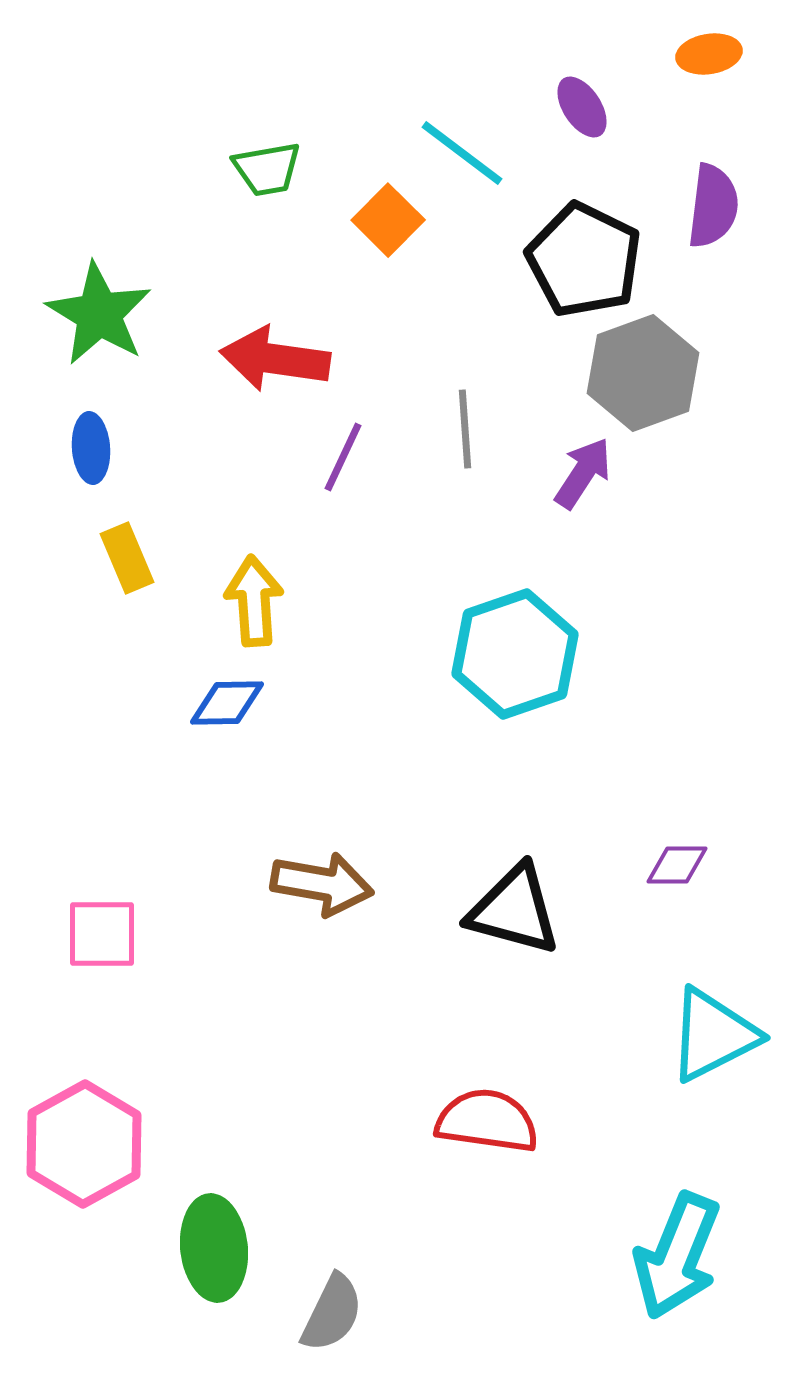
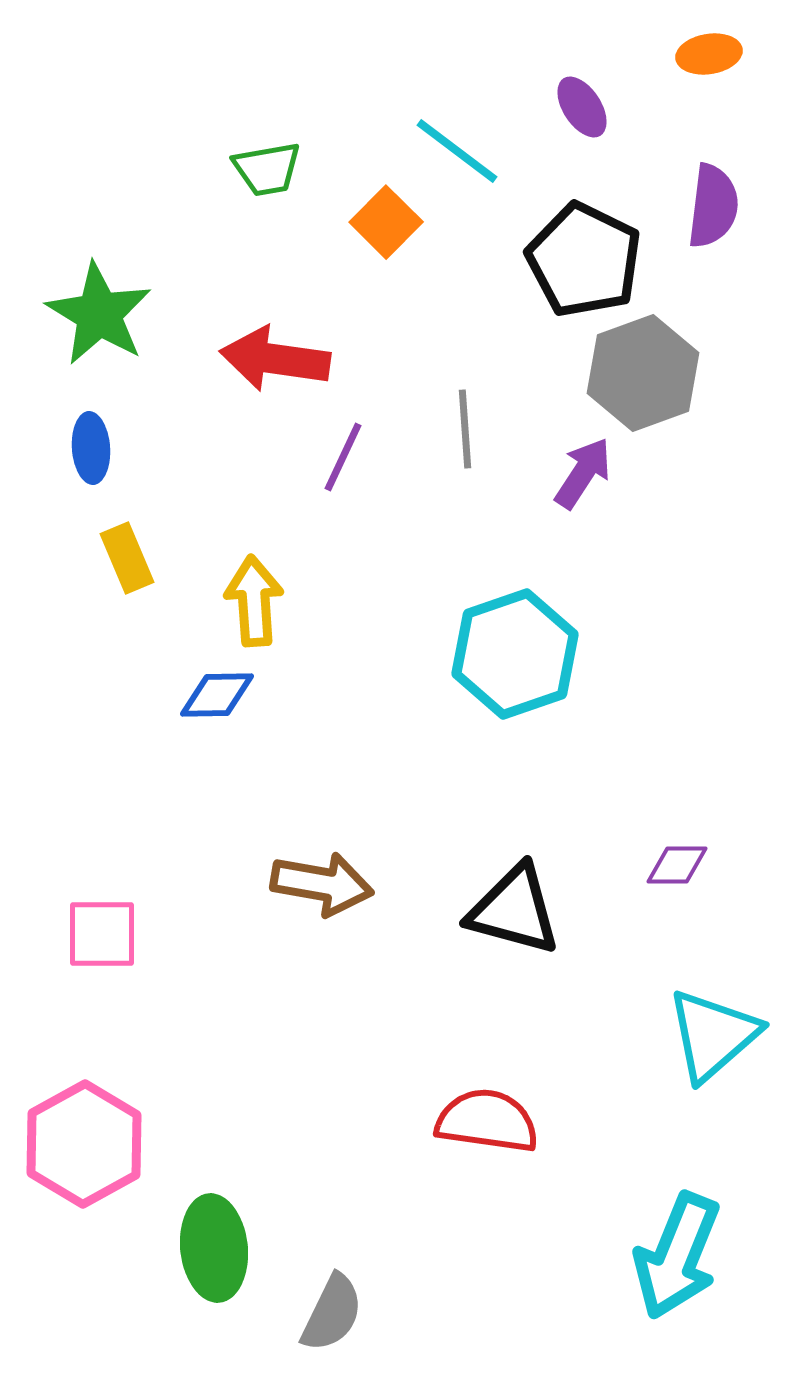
cyan line: moved 5 px left, 2 px up
orange square: moved 2 px left, 2 px down
blue diamond: moved 10 px left, 8 px up
cyan triangle: rotated 14 degrees counterclockwise
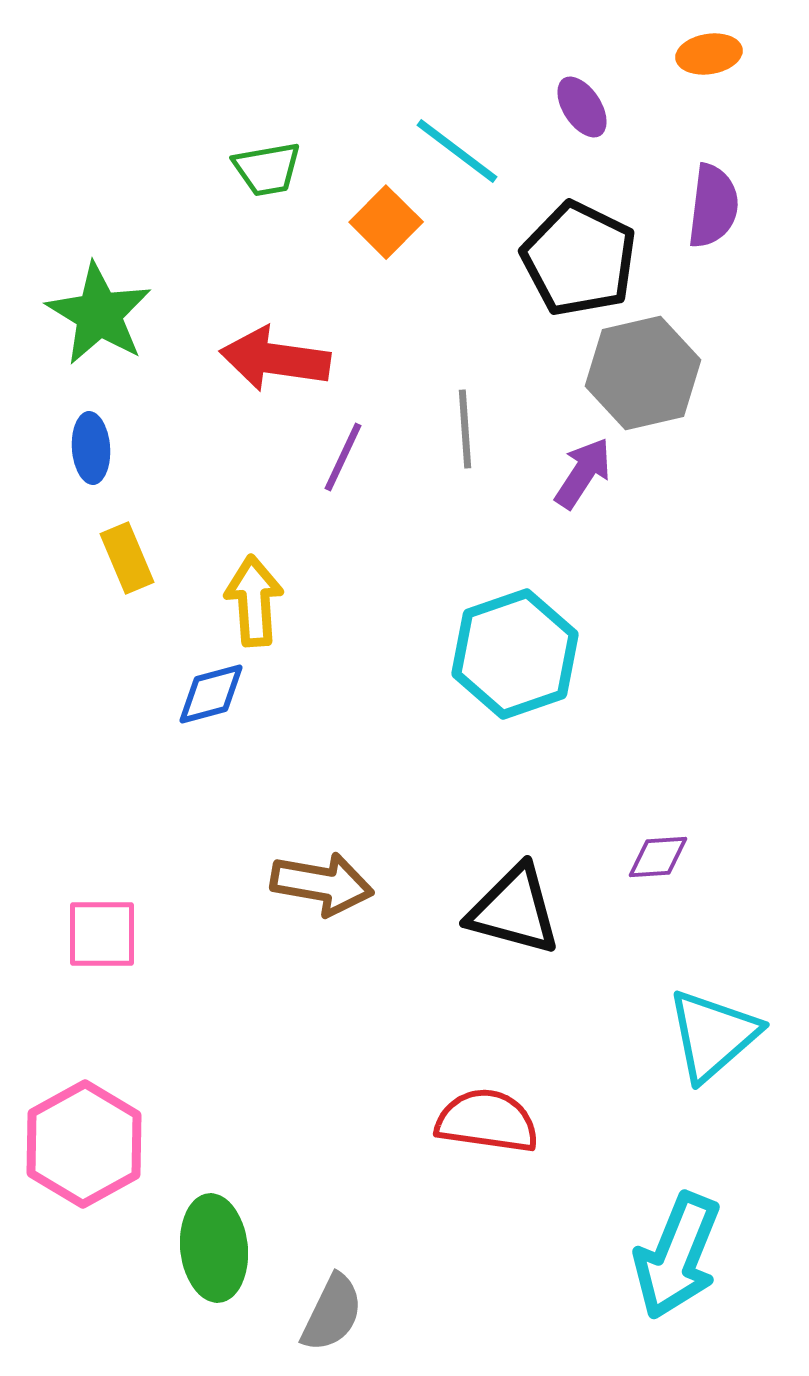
black pentagon: moved 5 px left, 1 px up
gray hexagon: rotated 7 degrees clockwise
blue diamond: moved 6 px left, 1 px up; rotated 14 degrees counterclockwise
purple diamond: moved 19 px left, 8 px up; rotated 4 degrees counterclockwise
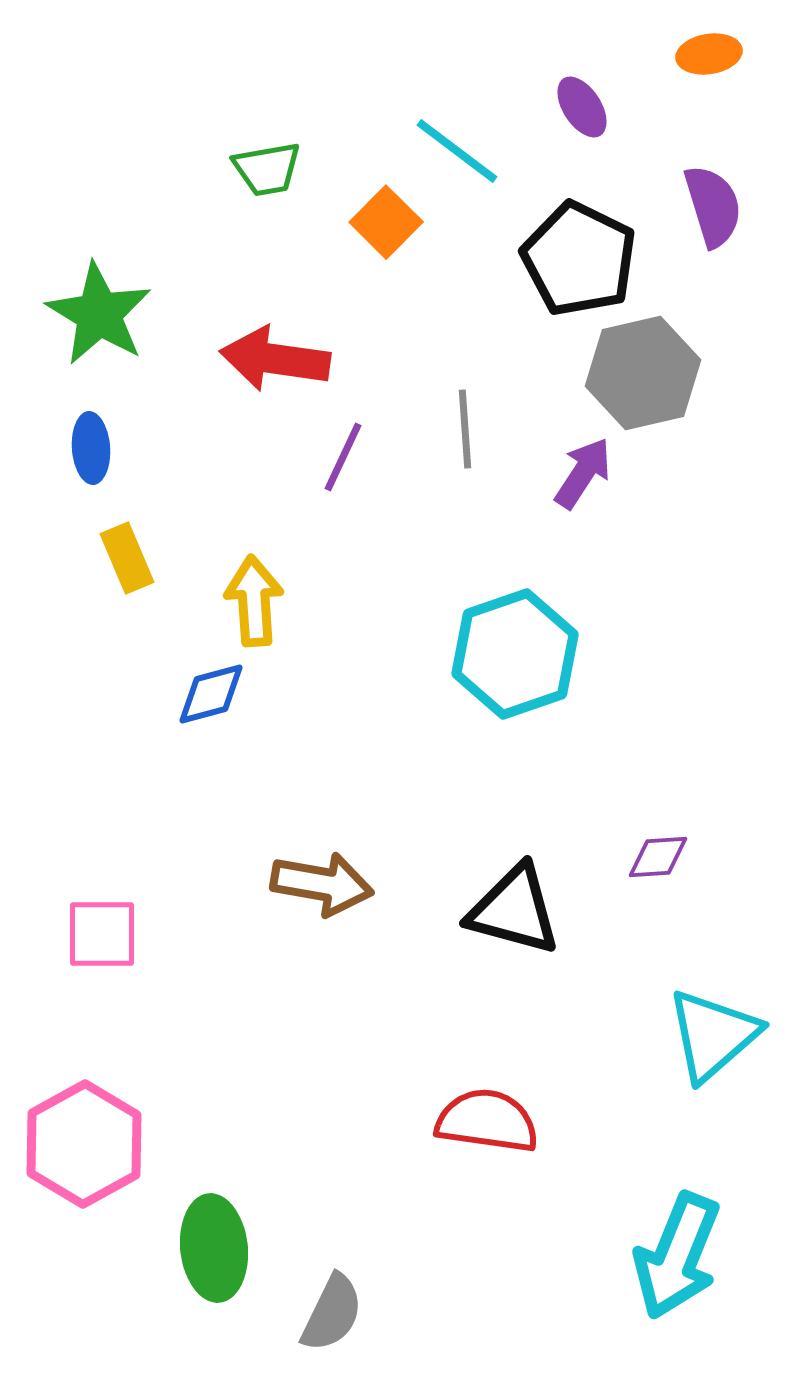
purple semicircle: rotated 24 degrees counterclockwise
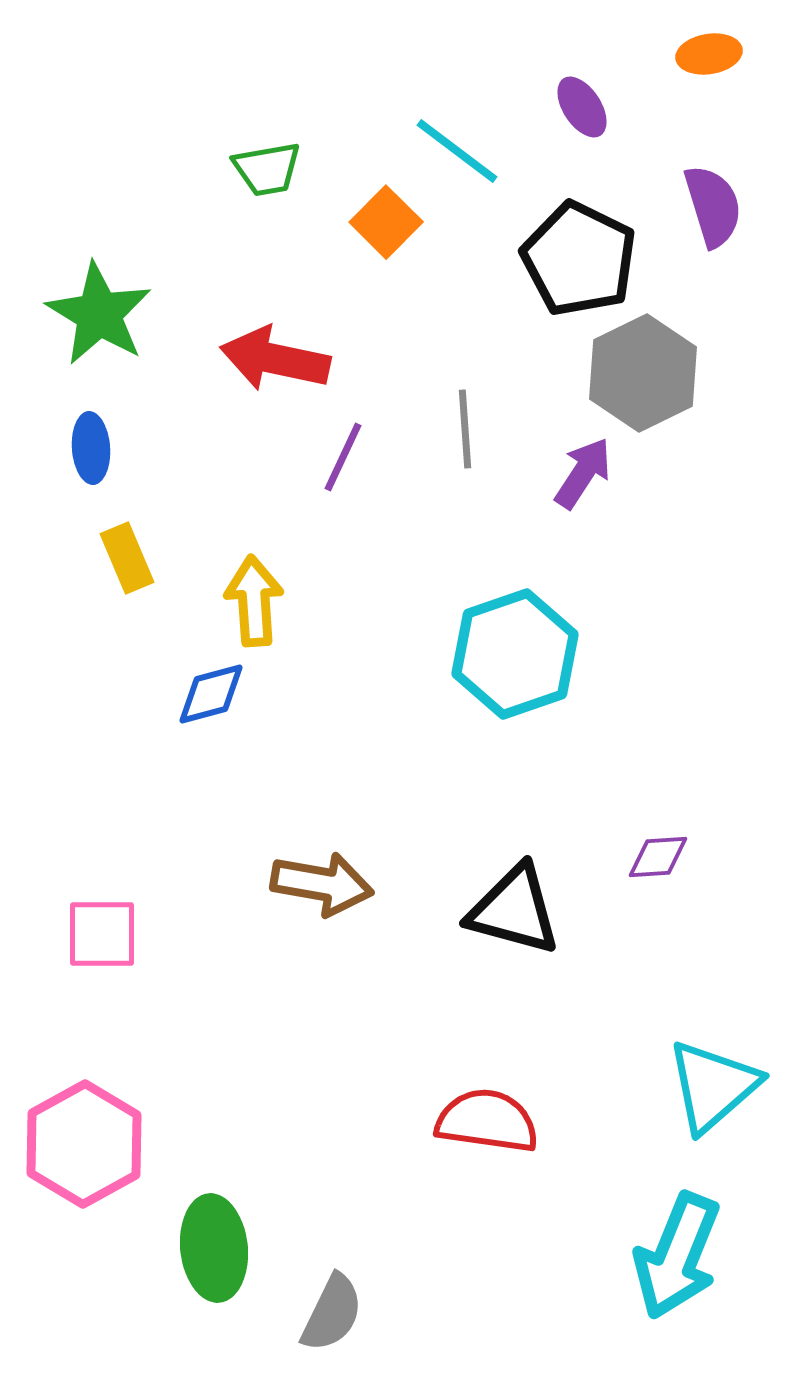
red arrow: rotated 4 degrees clockwise
gray hexagon: rotated 13 degrees counterclockwise
cyan triangle: moved 51 px down
